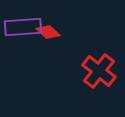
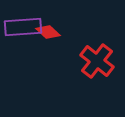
red cross: moved 2 px left, 10 px up
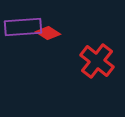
red diamond: moved 1 px down; rotated 10 degrees counterclockwise
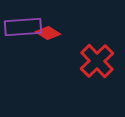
red cross: rotated 8 degrees clockwise
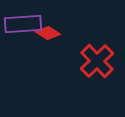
purple rectangle: moved 3 px up
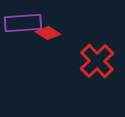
purple rectangle: moved 1 px up
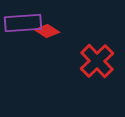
red diamond: moved 1 px left, 2 px up
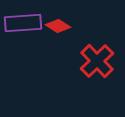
red diamond: moved 11 px right, 5 px up
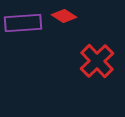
red diamond: moved 6 px right, 10 px up
